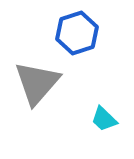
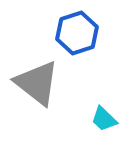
gray triangle: rotated 33 degrees counterclockwise
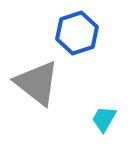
cyan trapezoid: rotated 76 degrees clockwise
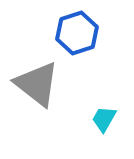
gray triangle: moved 1 px down
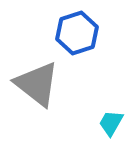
cyan trapezoid: moved 7 px right, 4 px down
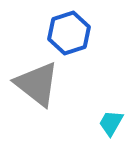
blue hexagon: moved 8 px left
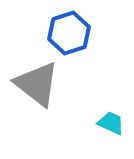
cyan trapezoid: rotated 84 degrees clockwise
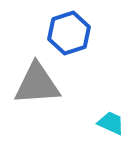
gray triangle: rotated 42 degrees counterclockwise
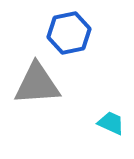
blue hexagon: rotated 6 degrees clockwise
